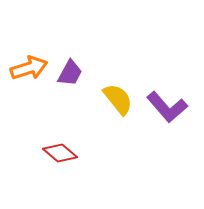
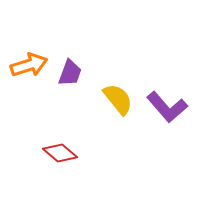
orange arrow: moved 3 px up
purple trapezoid: rotated 8 degrees counterclockwise
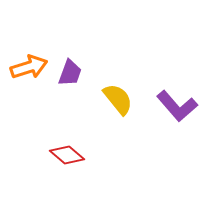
orange arrow: moved 2 px down
purple L-shape: moved 10 px right, 1 px up
red diamond: moved 7 px right, 2 px down
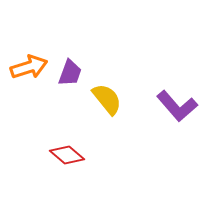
yellow semicircle: moved 11 px left
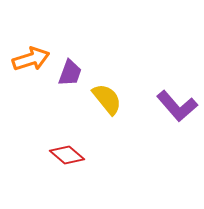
orange arrow: moved 2 px right, 8 px up
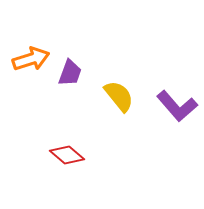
yellow semicircle: moved 12 px right, 3 px up
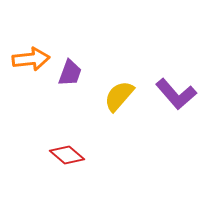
orange arrow: rotated 12 degrees clockwise
yellow semicircle: rotated 100 degrees counterclockwise
purple L-shape: moved 1 px left, 12 px up
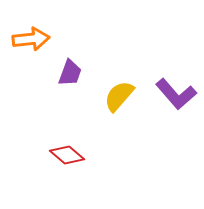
orange arrow: moved 20 px up
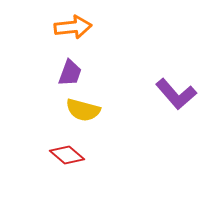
orange arrow: moved 42 px right, 12 px up
yellow semicircle: moved 36 px left, 14 px down; rotated 116 degrees counterclockwise
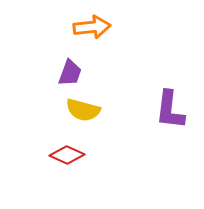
orange arrow: moved 19 px right
purple L-shape: moved 6 px left, 16 px down; rotated 48 degrees clockwise
red diamond: rotated 16 degrees counterclockwise
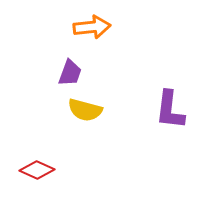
yellow semicircle: moved 2 px right
red diamond: moved 30 px left, 15 px down
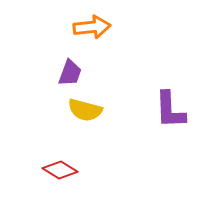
purple L-shape: rotated 9 degrees counterclockwise
red diamond: moved 23 px right; rotated 8 degrees clockwise
